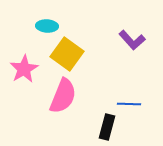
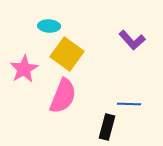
cyan ellipse: moved 2 px right
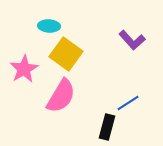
yellow square: moved 1 px left
pink semicircle: moved 2 px left; rotated 9 degrees clockwise
blue line: moved 1 px left, 1 px up; rotated 35 degrees counterclockwise
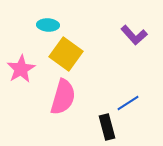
cyan ellipse: moved 1 px left, 1 px up
purple L-shape: moved 2 px right, 5 px up
pink star: moved 3 px left
pink semicircle: moved 2 px right, 1 px down; rotated 15 degrees counterclockwise
black rectangle: rotated 30 degrees counterclockwise
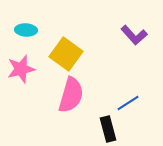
cyan ellipse: moved 22 px left, 5 px down
pink star: rotated 16 degrees clockwise
pink semicircle: moved 8 px right, 2 px up
black rectangle: moved 1 px right, 2 px down
